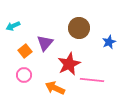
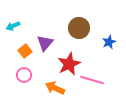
pink line: rotated 10 degrees clockwise
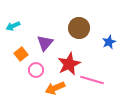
orange square: moved 4 px left, 3 px down
pink circle: moved 12 px right, 5 px up
orange arrow: rotated 48 degrees counterclockwise
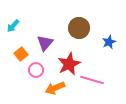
cyan arrow: rotated 24 degrees counterclockwise
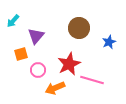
cyan arrow: moved 5 px up
purple triangle: moved 9 px left, 7 px up
orange square: rotated 24 degrees clockwise
pink circle: moved 2 px right
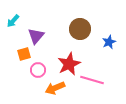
brown circle: moved 1 px right, 1 px down
orange square: moved 3 px right
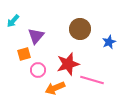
red star: moved 1 px left; rotated 10 degrees clockwise
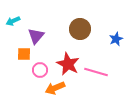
cyan arrow: rotated 24 degrees clockwise
blue star: moved 7 px right, 3 px up
orange square: rotated 16 degrees clockwise
red star: rotated 30 degrees counterclockwise
pink circle: moved 2 px right
pink line: moved 4 px right, 8 px up
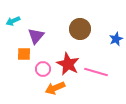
pink circle: moved 3 px right, 1 px up
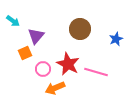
cyan arrow: rotated 120 degrees counterclockwise
orange square: moved 1 px right, 1 px up; rotated 24 degrees counterclockwise
